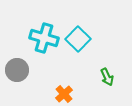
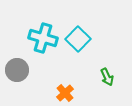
cyan cross: moved 1 px left
orange cross: moved 1 px right, 1 px up
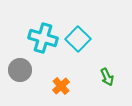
gray circle: moved 3 px right
orange cross: moved 4 px left, 7 px up
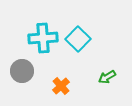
cyan cross: rotated 20 degrees counterclockwise
gray circle: moved 2 px right, 1 px down
green arrow: rotated 84 degrees clockwise
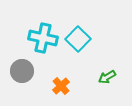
cyan cross: rotated 16 degrees clockwise
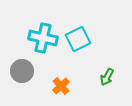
cyan square: rotated 20 degrees clockwise
green arrow: rotated 30 degrees counterclockwise
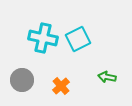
gray circle: moved 9 px down
green arrow: rotated 72 degrees clockwise
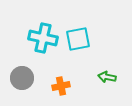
cyan square: rotated 15 degrees clockwise
gray circle: moved 2 px up
orange cross: rotated 30 degrees clockwise
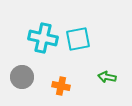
gray circle: moved 1 px up
orange cross: rotated 24 degrees clockwise
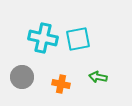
green arrow: moved 9 px left
orange cross: moved 2 px up
